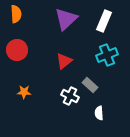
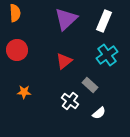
orange semicircle: moved 1 px left, 1 px up
cyan cross: rotated 15 degrees counterclockwise
white cross: moved 5 px down; rotated 12 degrees clockwise
white semicircle: rotated 128 degrees counterclockwise
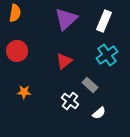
orange semicircle: rotated 12 degrees clockwise
red circle: moved 1 px down
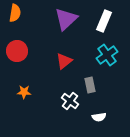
gray rectangle: rotated 35 degrees clockwise
white semicircle: moved 4 px down; rotated 32 degrees clockwise
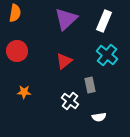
cyan cross: rotated 15 degrees counterclockwise
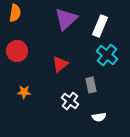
white rectangle: moved 4 px left, 5 px down
red triangle: moved 4 px left, 3 px down
gray rectangle: moved 1 px right
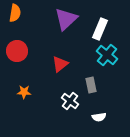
white rectangle: moved 3 px down
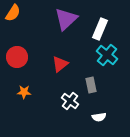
orange semicircle: moved 2 px left; rotated 24 degrees clockwise
red circle: moved 6 px down
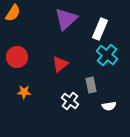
white semicircle: moved 10 px right, 11 px up
